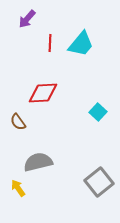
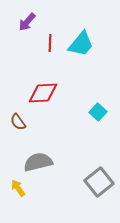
purple arrow: moved 3 px down
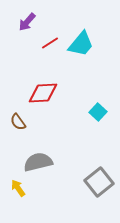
red line: rotated 54 degrees clockwise
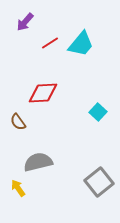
purple arrow: moved 2 px left
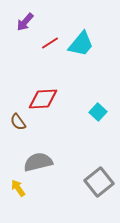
red diamond: moved 6 px down
